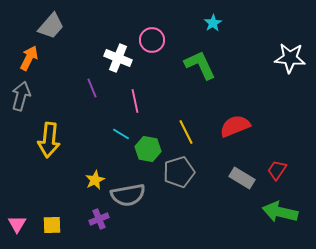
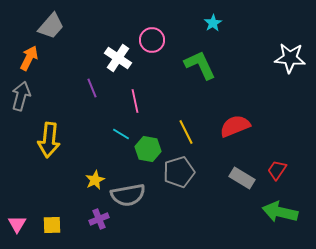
white cross: rotated 12 degrees clockwise
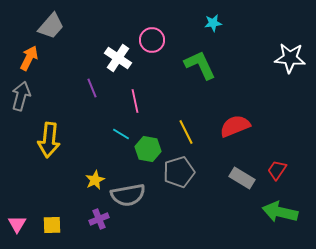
cyan star: rotated 24 degrees clockwise
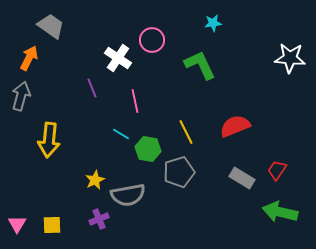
gray trapezoid: rotated 96 degrees counterclockwise
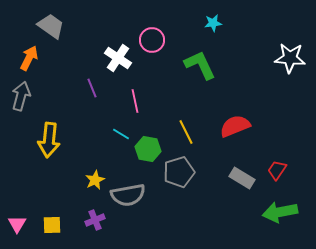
green arrow: rotated 24 degrees counterclockwise
purple cross: moved 4 px left, 1 px down
